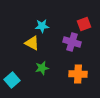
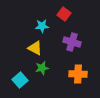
red square: moved 20 px left, 10 px up; rotated 32 degrees counterclockwise
yellow triangle: moved 3 px right, 5 px down
cyan square: moved 8 px right
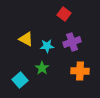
cyan star: moved 5 px right, 20 px down
purple cross: rotated 36 degrees counterclockwise
yellow triangle: moved 9 px left, 9 px up
green star: rotated 24 degrees counterclockwise
orange cross: moved 2 px right, 3 px up
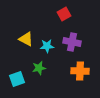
red square: rotated 24 degrees clockwise
purple cross: rotated 30 degrees clockwise
green star: moved 3 px left; rotated 24 degrees clockwise
cyan square: moved 3 px left, 1 px up; rotated 21 degrees clockwise
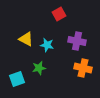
red square: moved 5 px left
purple cross: moved 5 px right, 1 px up
cyan star: moved 1 px up; rotated 16 degrees clockwise
orange cross: moved 3 px right, 3 px up; rotated 12 degrees clockwise
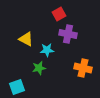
purple cross: moved 9 px left, 7 px up
cyan star: moved 5 px down; rotated 16 degrees counterclockwise
cyan square: moved 8 px down
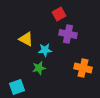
cyan star: moved 2 px left
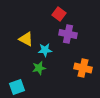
red square: rotated 24 degrees counterclockwise
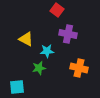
red square: moved 2 px left, 4 px up
cyan star: moved 2 px right, 1 px down
orange cross: moved 4 px left
cyan square: rotated 14 degrees clockwise
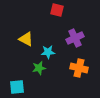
red square: rotated 24 degrees counterclockwise
purple cross: moved 7 px right, 4 px down; rotated 36 degrees counterclockwise
cyan star: moved 1 px right, 1 px down
